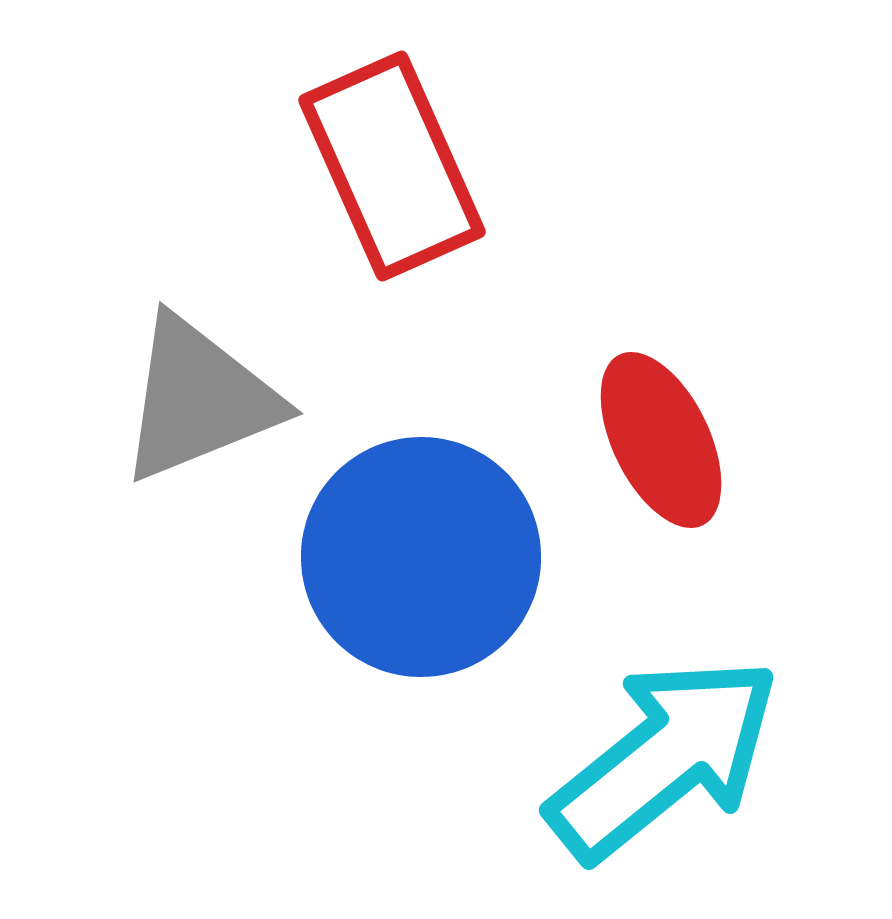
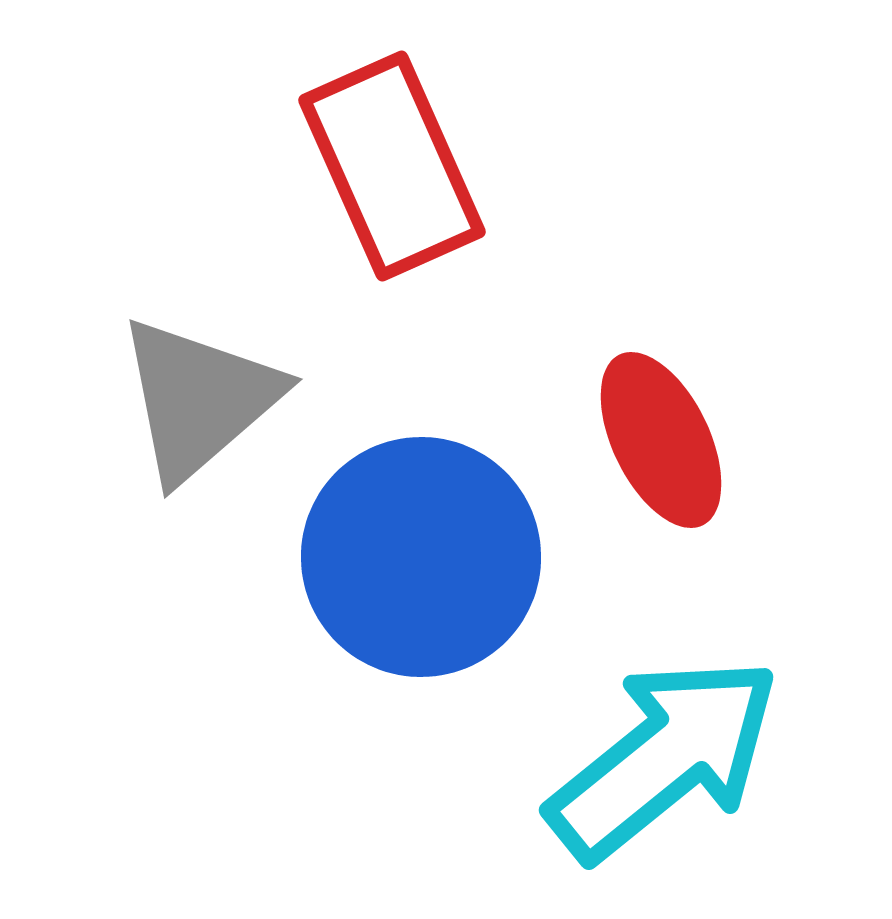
gray triangle: rotated 19 degrees counterclockwise
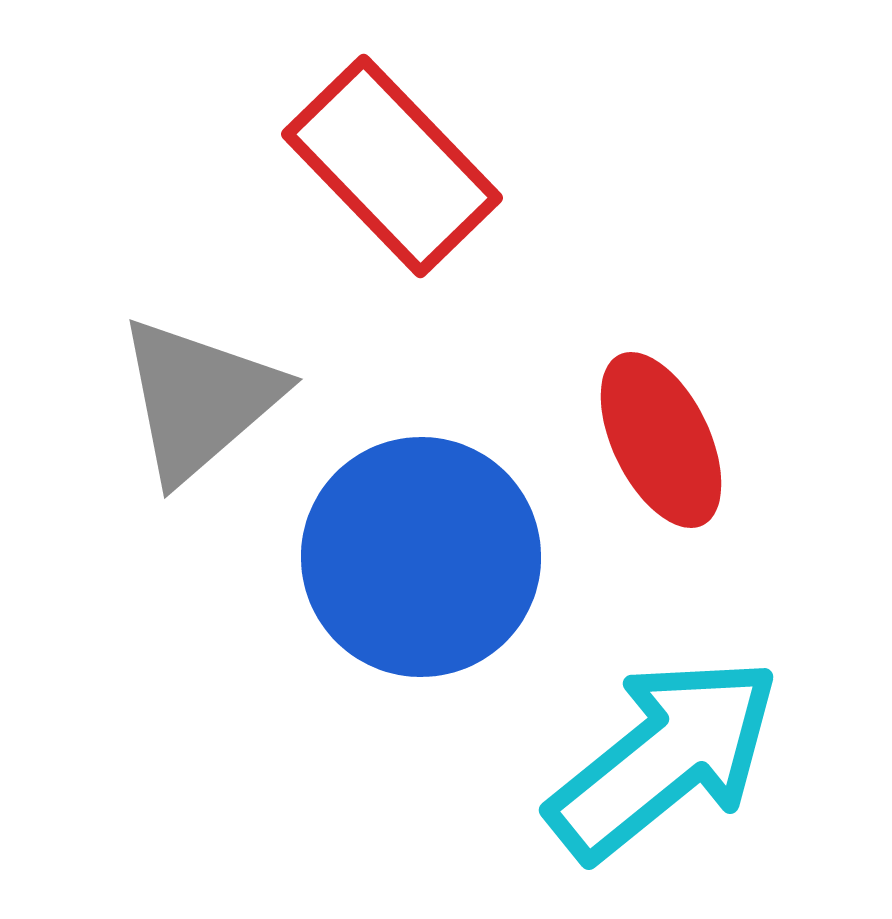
red rectangle: rotated 20 degrees counterclockwise
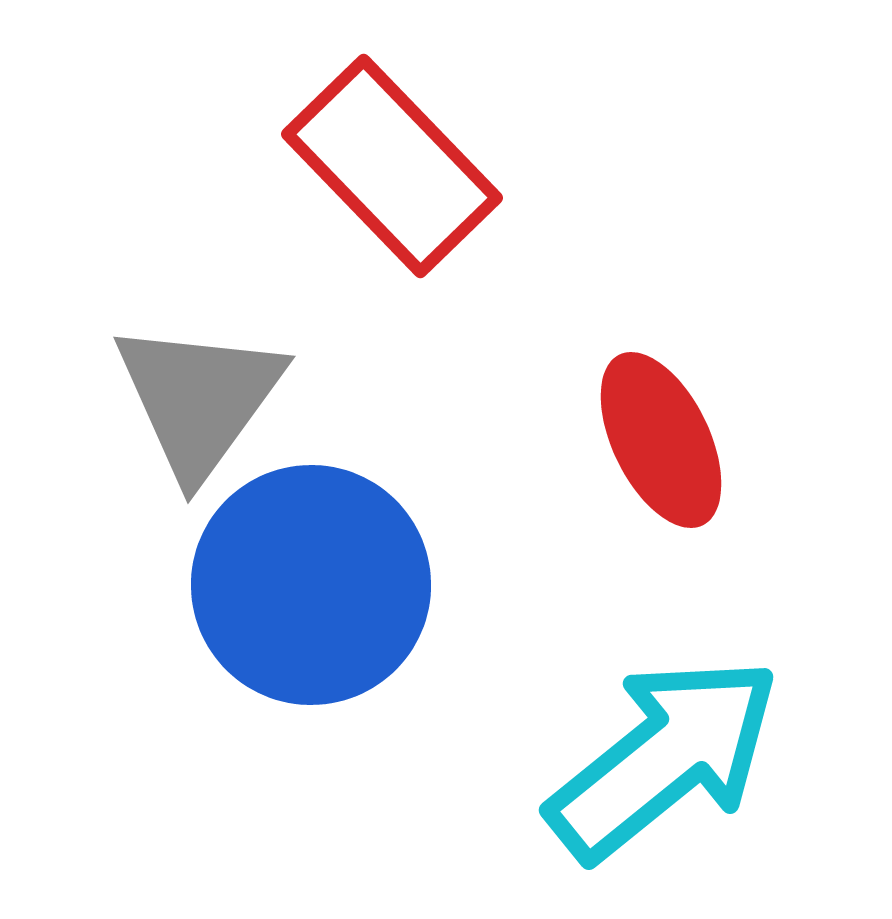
gray triangle: rotated 13 degrees counterclockwise
blue circle: moved 110 px left, 28 px down
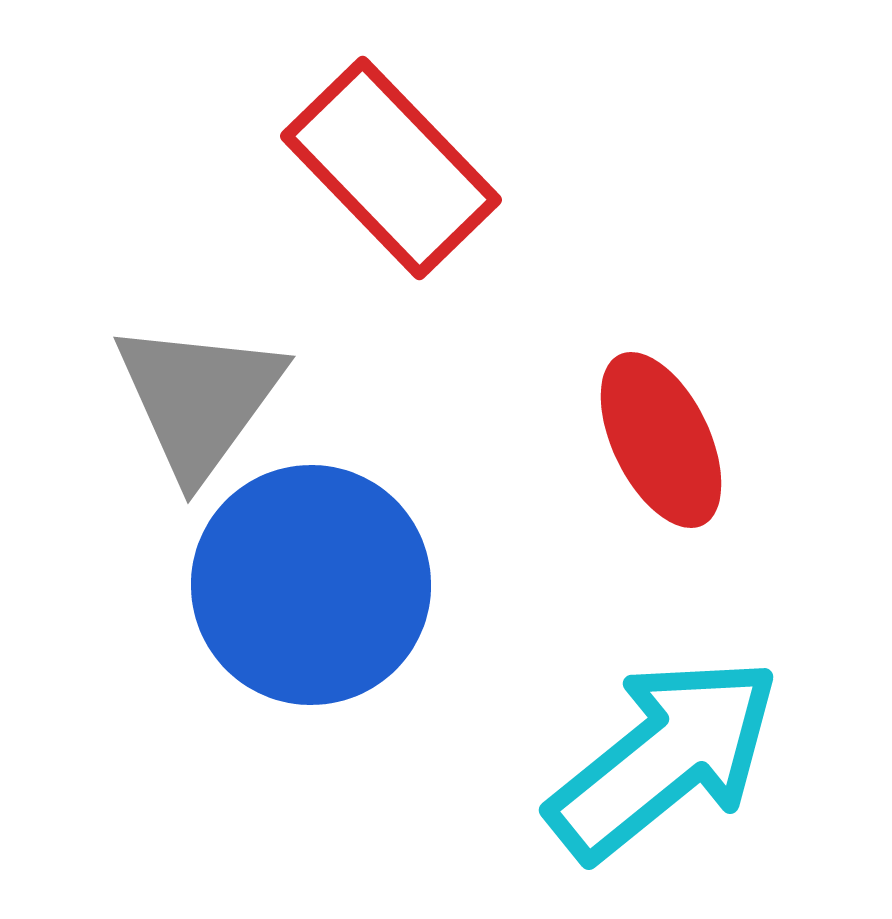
red rectangle: moved 1 px left, 2 px down
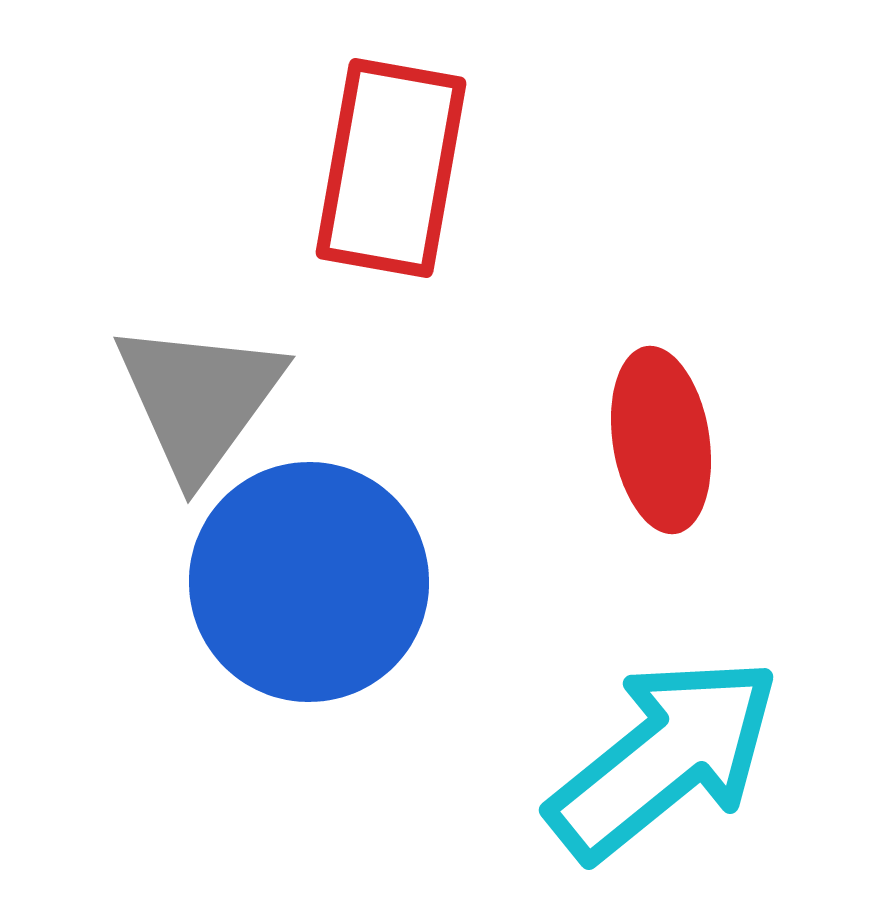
red rectangle: rotated 54 degrees clockwise
red ellipse: rotated 17 degrees clockwise
blue circle: moved 2 px left, 3 px up
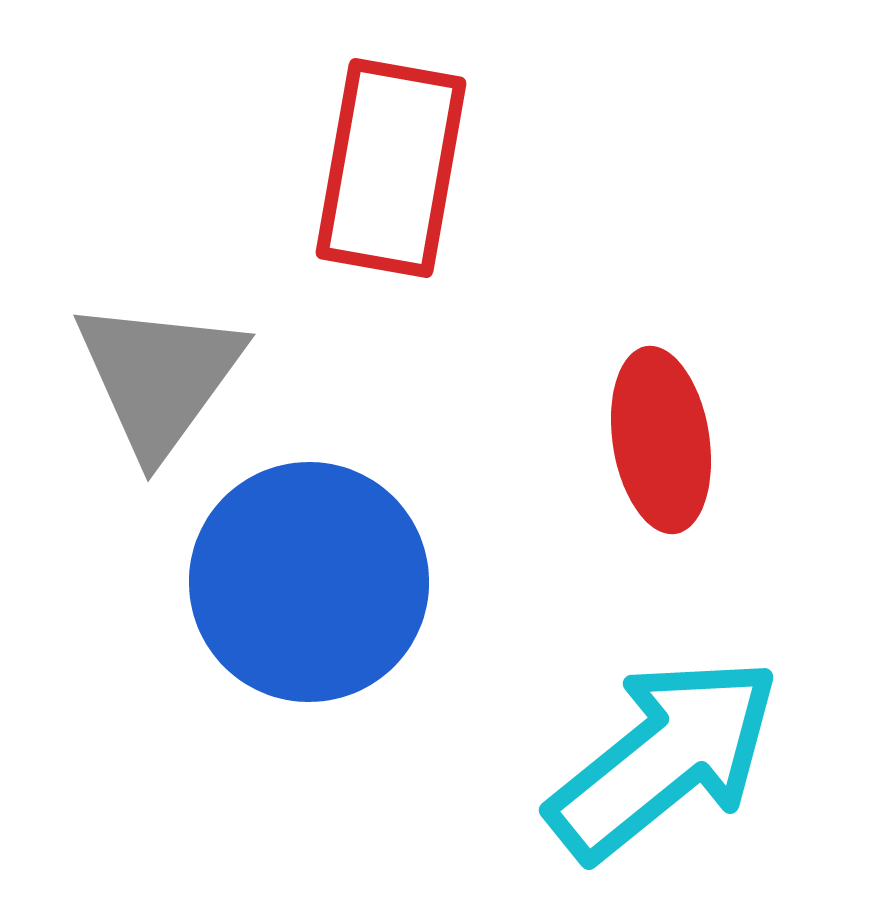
gray triangle: moved 40 px left, 22 px up
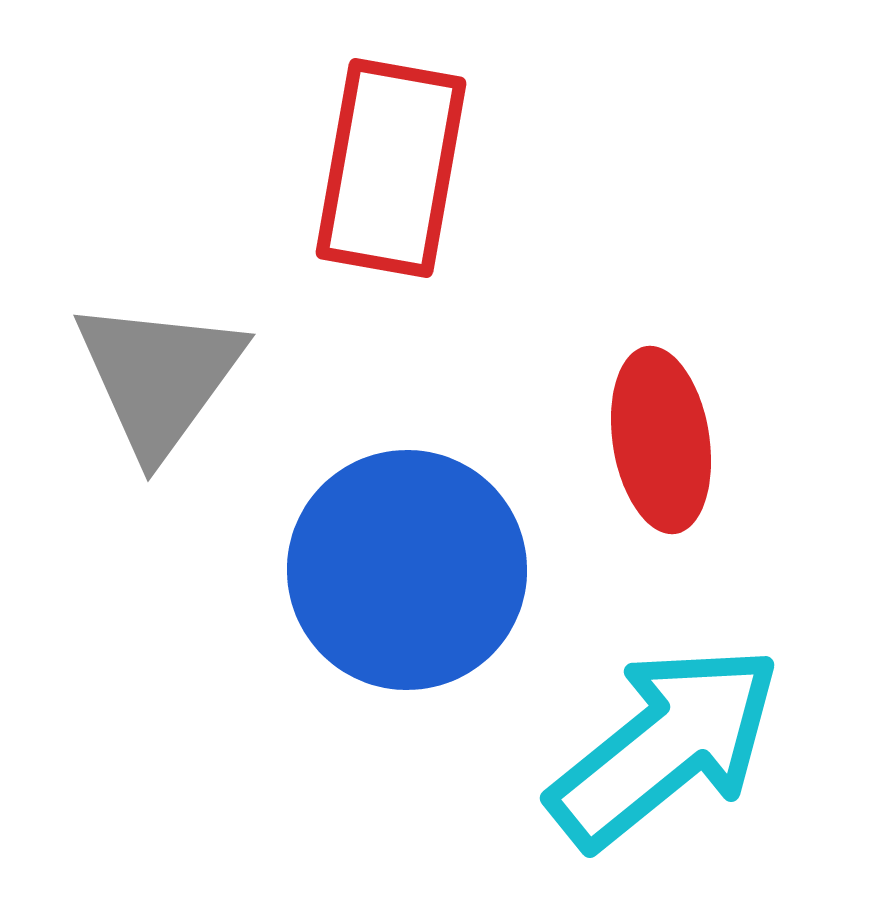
blue circle: moved 98 px right, 12 px up
cyan arrow: moved 1 px right, 12 px up
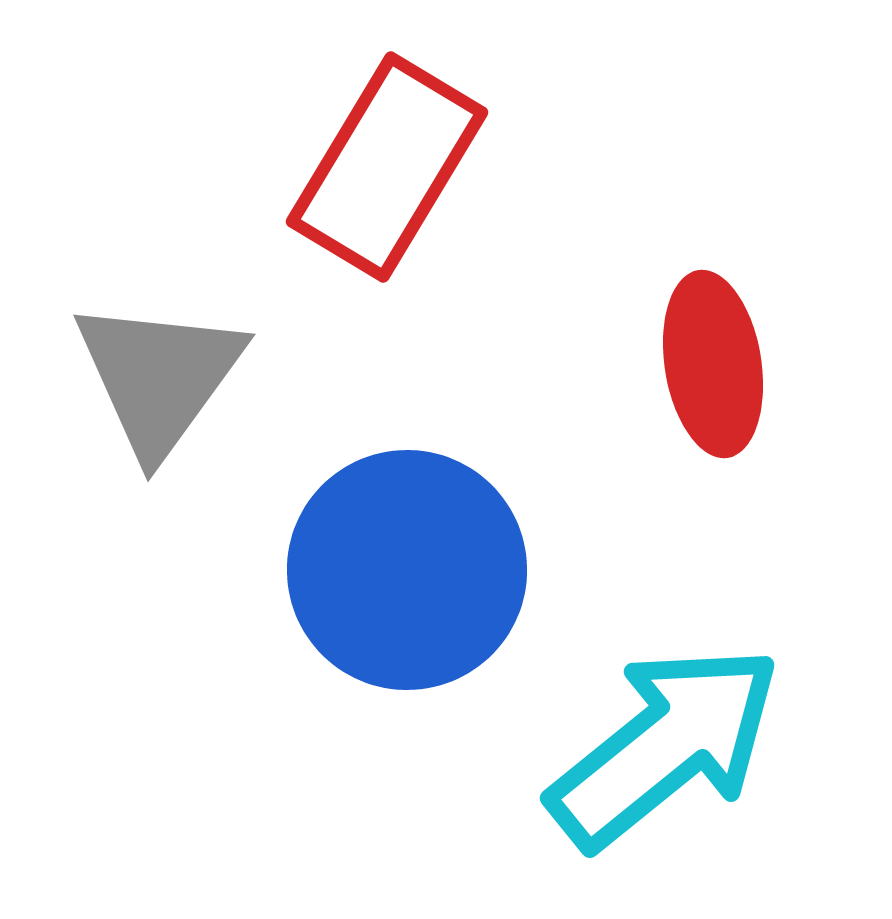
red rectangle: moved 4 px left, 1 px up; rotated 21 degrees clockwise
red ellipse: moved 52 px right, 76 px up
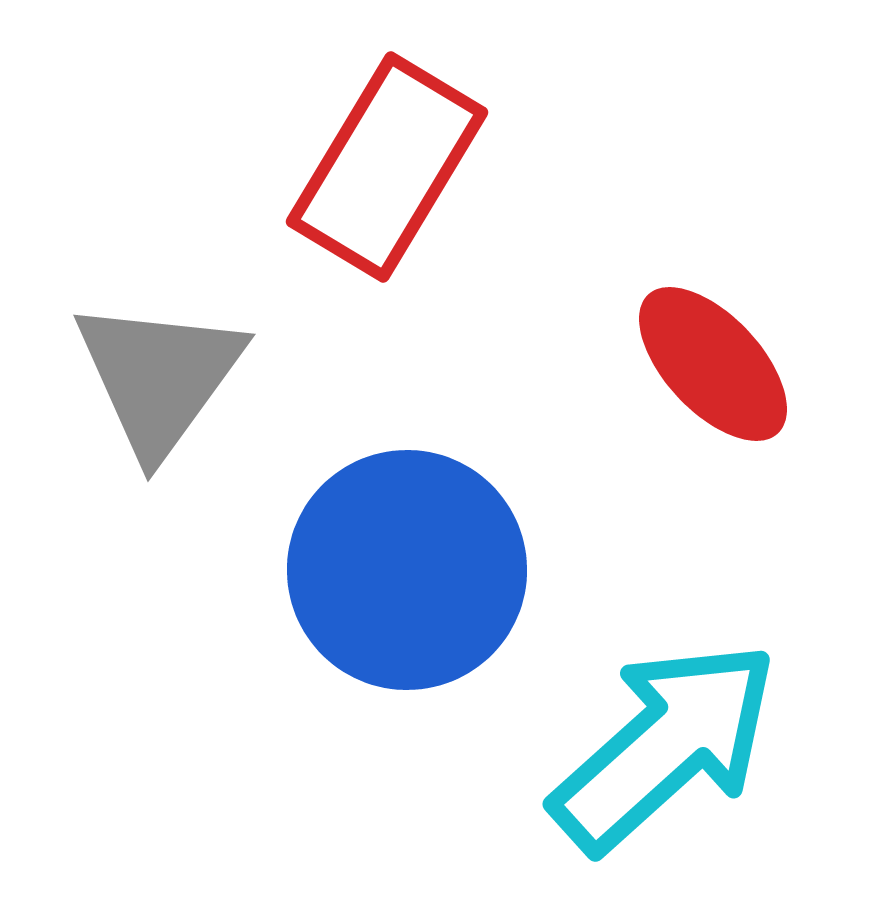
red ellipse: rotated 34 degrees counterclockwise
cyan arrow: rotated 3 degrees counterclockwise
